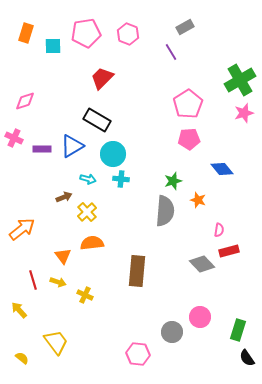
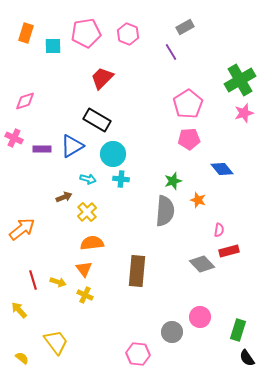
orange triangle at (63, 256): moved 21 px right, 13 px down
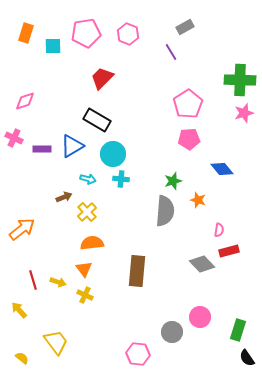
green cross at (240, 80): rotated 32 degrees clockwise
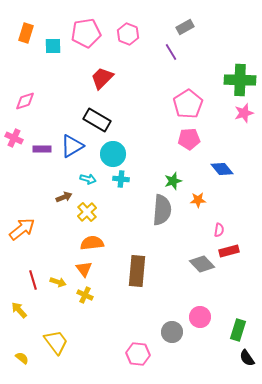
orange star at (198, 200): rotated 21 degrees counterclockwise
gray semicircle at (165, 211): moved 3 px left, 1 px up
